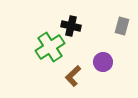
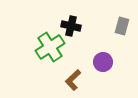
brown L-shape: moved 4 px down
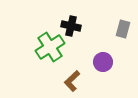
gray rectangle: moved 1 px right, 3 px down
brown L-shape: moved 1 px left, 1 px down
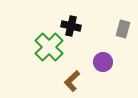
green cross: moved 1 px left; rotated 12 degrees counterclockwise
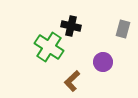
green cross: rotated 12 degrees counterclockwise
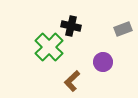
gray rectangle: rotated 54 degrees clockwise
green cross: rotated 12 degrees clockwise
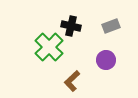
gray rectangle: moved 12 px left, 3 px up
purple circle: moved 3 px right, 2 px up
